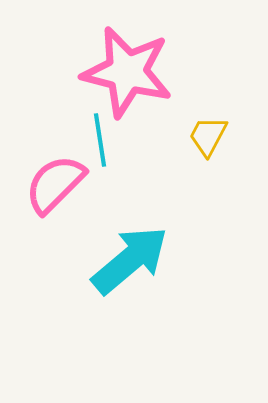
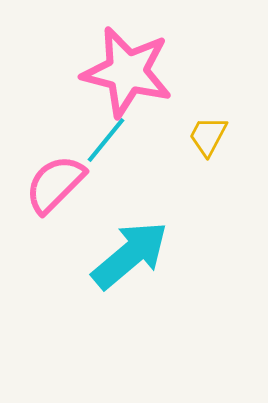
cyan line: moved 6 px right; rotated 48 degrees clockwise
cyan arrow: moved 5 px up
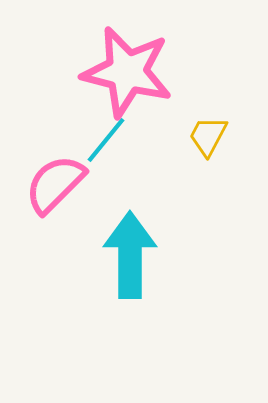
cyan arrow: rotated 50 degrees counterclockwise
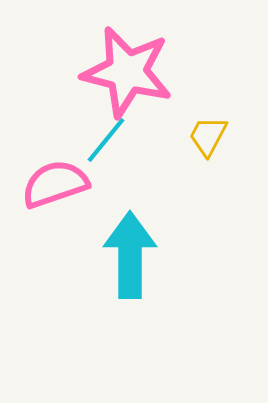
pink semicircle: rotated 26 degrees clockwise
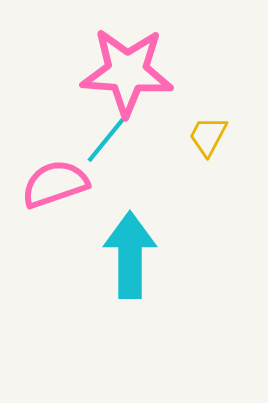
pink star: rotated 10 degrees counterclockwise
